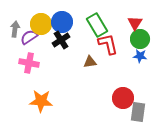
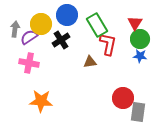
blue circle: moved 5 px right, 7 px up
red L-shape: rotated 25 degrees clockwise
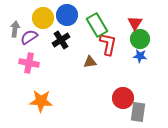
yellow circle: moved 2 px right, 6 px up
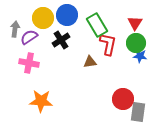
green circle: moved 4 px left, 4 px down
red circle: moved 1 px down
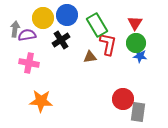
purple semicircle: moved 2 px left, 2 px up; rotated 24 degrees clockwise
brown triangle: moved 5 px up
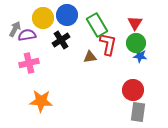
gray arrow: rotated 21 degrees clockwise
pink cross: rotated 24 degrees counterclockwise
red circle: moved 10 px right, 9 px up
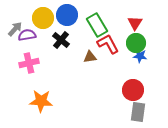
gray arrow: rotated 14 degrees clockwise
black cross: rotated 18 degrees counterclockwise
red L-shape: rotated 40 degrees counterclockwise
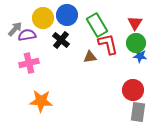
red L-shape: rotated 15 degrees clockwise
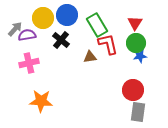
blue star: rotated 16 degrees counterclockwise
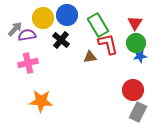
green rectangle: moved 1 px right
pink cross: moved 1 px left
gray rectangle: rotated 18 degrees clockwise
